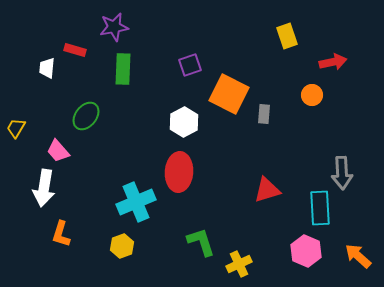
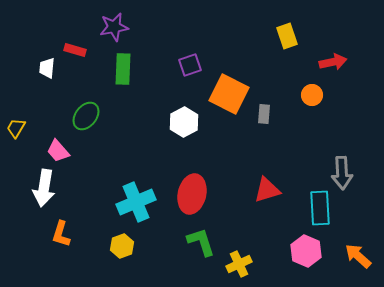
red ellipse: moved 13 px right, 22 px down; rotated 9 degrees clockwise
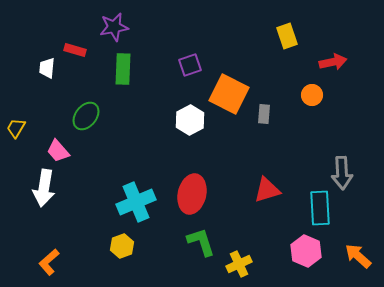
white hexagon: moved 6 px right, 2 px up
orange L-shape: moved 12 px left, 28 px down; rotated 32 degrees clockwise
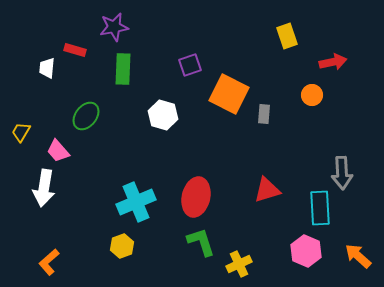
white hexagon: moved 27 px left, 5 px up; rotated 16 degrees counterclockwise
yellow trapezoid: moved 5 px right, 4 px down
red ellipse: moved 4 px right, 3 px down
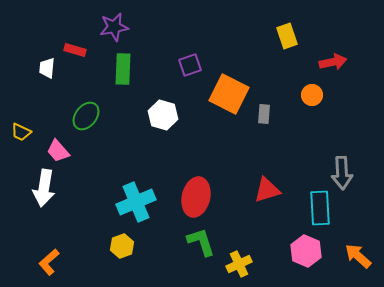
yellow trapezoid: rotated 95 degrees counterclockwise
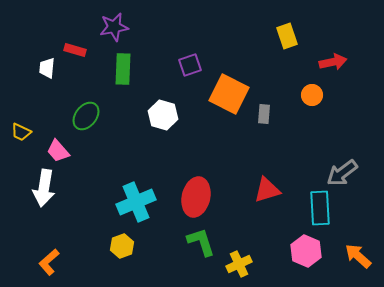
gray arrow: rotated 56 degrees clockwise
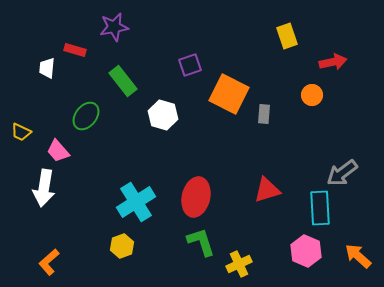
green rectangle: moved 12 px down; rotated 40 degrees counterclockwise
cyan cross: rotated 9 degrees counterclockwise
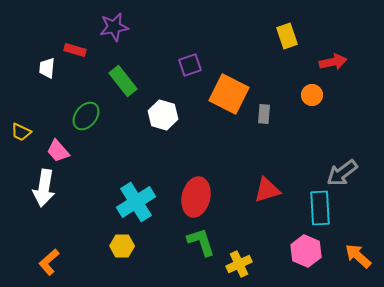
yellow hexagon: rotated 20 degrees clockwise
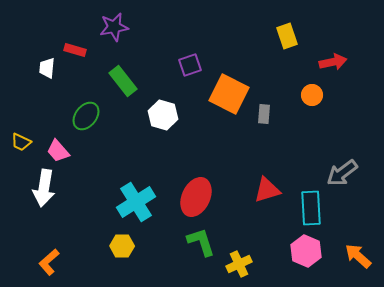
yellow trapezoid: moved 10 px down
red ellipse: rotated 12 degrees clockwise
cyan rectangle: moved 9 px left
